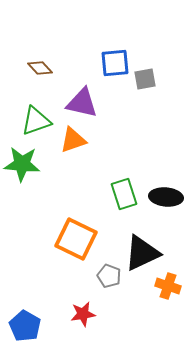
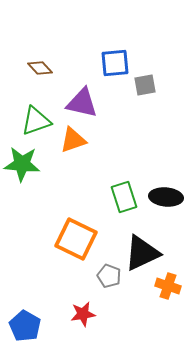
gray square: moved 6 px down
green rectangle: moved 3 px down
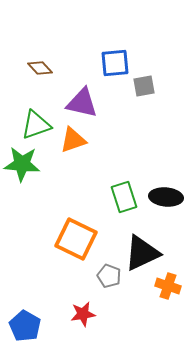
gray square: moved 1 px left, 1 px down
green triangle: moved 4 px down
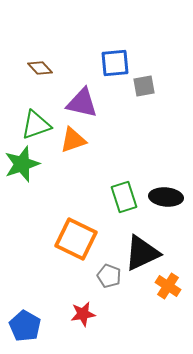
green star: rotated 24 degrees counterclockwise
orange cross: rotated 15 degrees clockwise
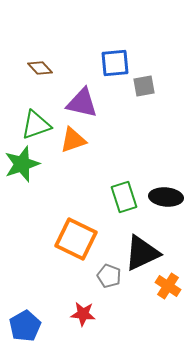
red star: rotated 15 degrees clockwise
blue pentagon: rotated 12 degrees clockwise
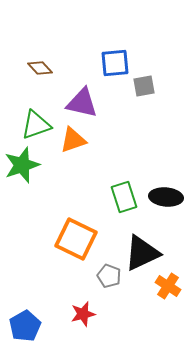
green star: moved 1 px down
red star: rotated 20 degrees counterclockwise
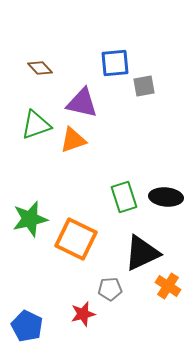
green star: moved 8 px right, 54 px down; rotated 6 degrees clockwise
gray pentagon: moved 1 px right, 13 px down; rotated 25 degrees counterclockwise
blue pentagon: moved 2 px right; rotated 16 degrees counterclockwise
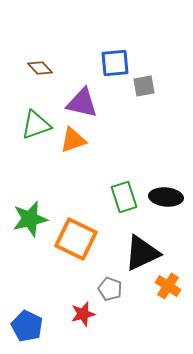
gray pentagon: rotated 25 degrees clockwise
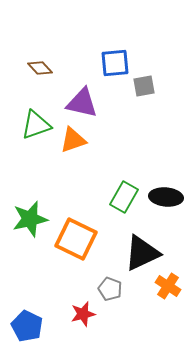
green rectangle: rotated 48 degrees clockwise
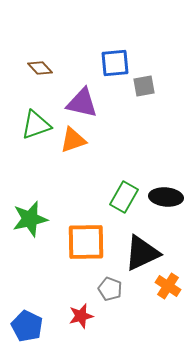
orange square: moved 10 px right, 3 px down; rotated 27 degrees counterclockwise
red star: moved 2 px left, 2 px down
